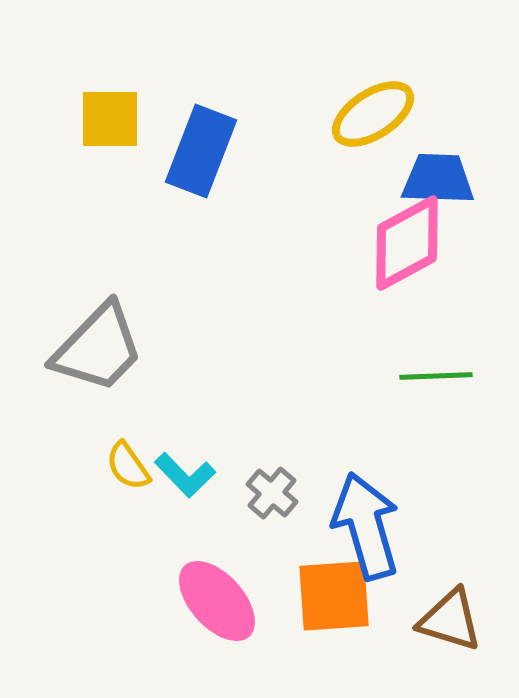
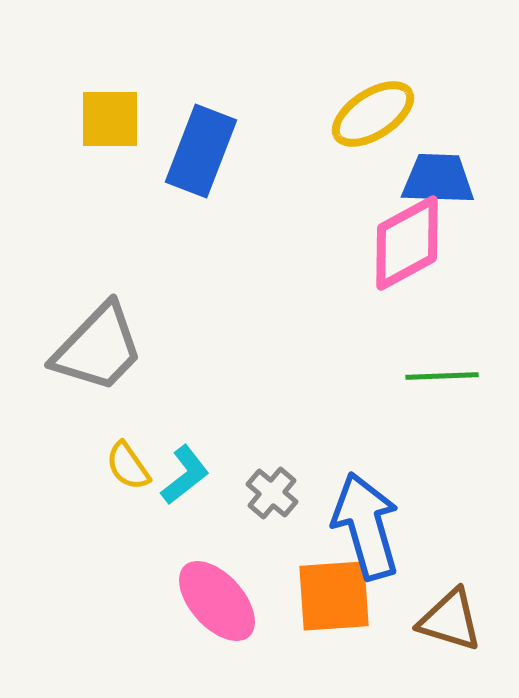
green line: moved 6 px right
cyan L-shape: rotated 84 degrees counterclockwise
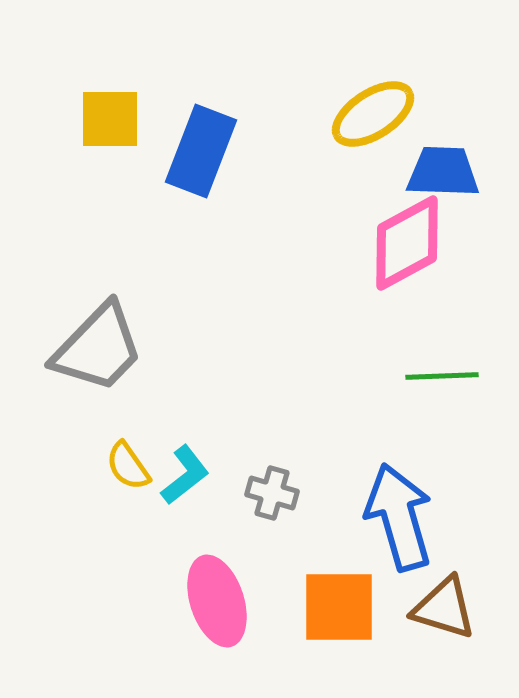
blue trapezoid: moved 5 px right, 7 px up
gray cross: rotated 24 degrees counterclockwise
blue arrow: moved 33 px right, 9 px up
orange square: moved 5 px right, 11 px down; rotated 4 degrees clockwise
pink ellipse: rotated 24 degrees clockwise
brown triangle: moved 6 px left, 12 px up
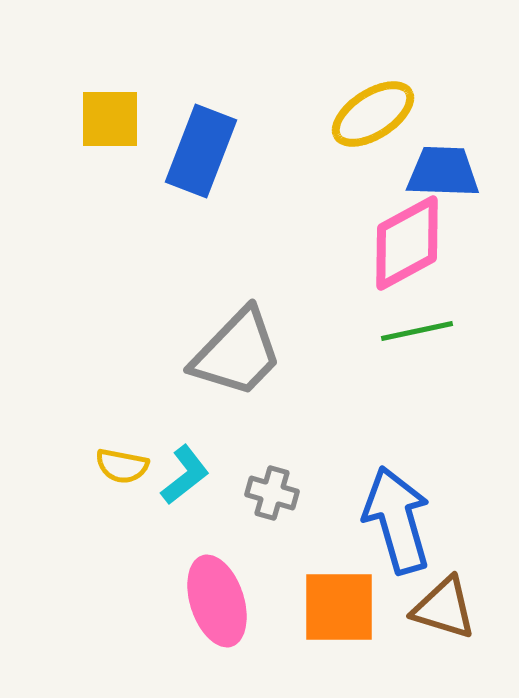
gray trapezoid: moved 139 px right, 5 px down
green line: moved 25 px left, 45 px up; rotated 10 degrees counterclockwise
yellow semicircle: moved 6 px left; rotated 44 degrees counterclockwise
blue arrow: moved 2 px left, 3 px down
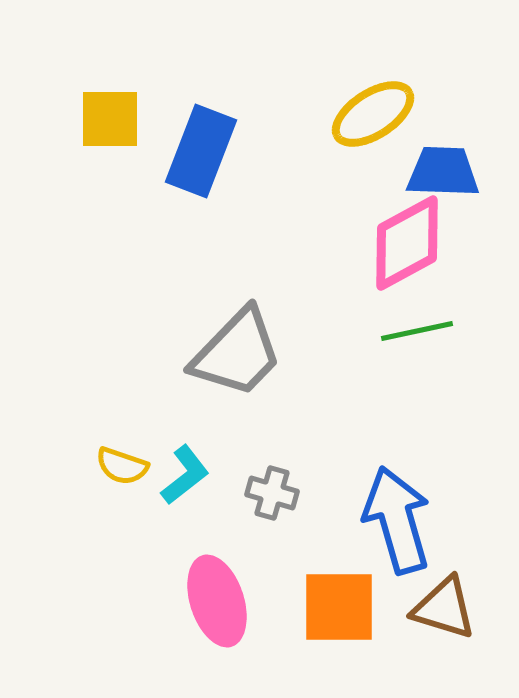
yellow semicircle: rotated 8 degrees clockwise
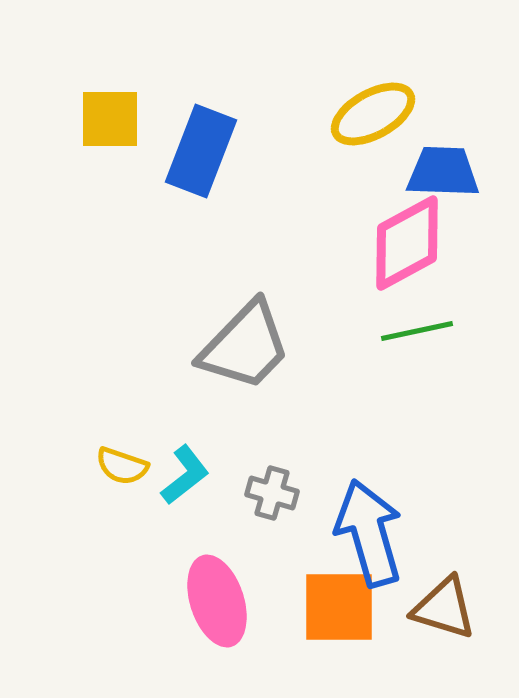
yellow ellipse: rotated 4 degrees clockwise
gray trapezoid: moved 8 px right, 7 px up
blue arrow: moved 28 px left, 13 px down
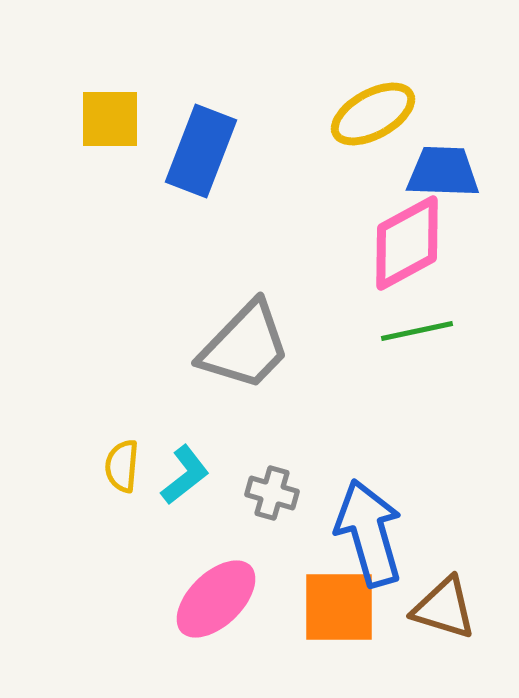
yellow semicircle: rotated 76 degrees clockwise
pink ellipse: moved 1 px left, 2 px up; rotated 64 degrees clockwise
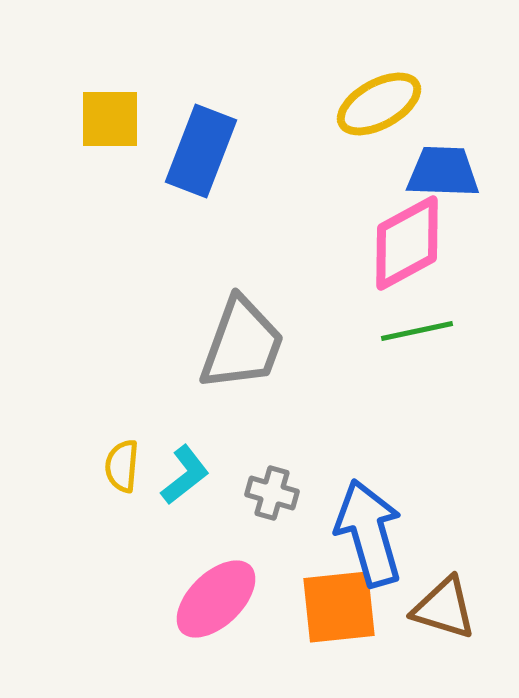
yellow ellipse: moved 6 px right, 10 px up
gray trapezoid: moved 3 px left, 2 px up; rotated 24 degrees counterclockwise
orange square: rotated 6 degrees counterclockwise
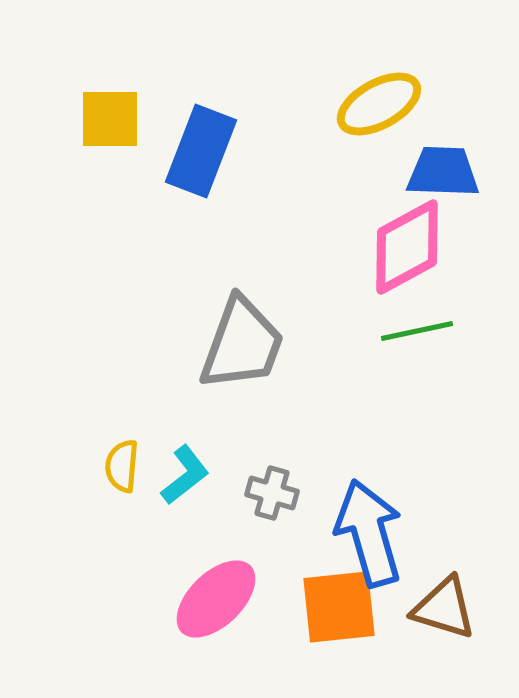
pink diamond: moved 4 px down
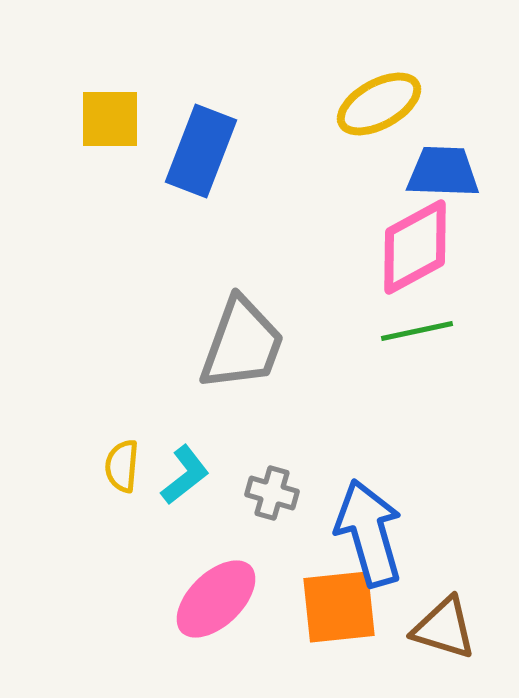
pink diamond: moved 8 px right
brown triangle: moved 20 px down
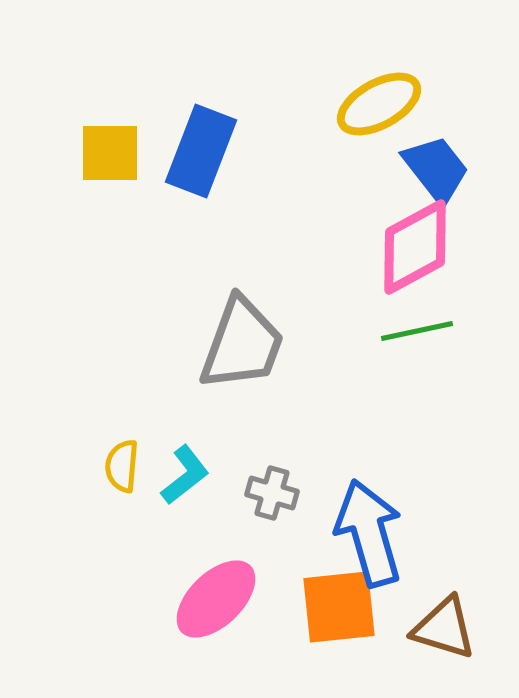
yellow square: moved 34 px down
blue trapezoid: moved 7 px left, 3 px up; rotated 50 degrees clockwise
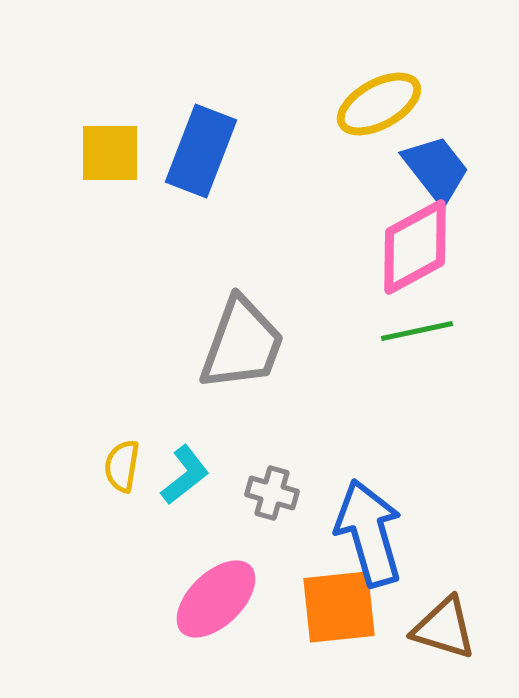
yellow semicircle: rotated 4 degrees clockwise
